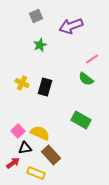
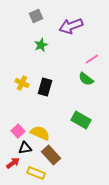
green star: moved 1 px right
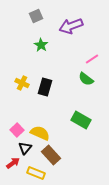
green star: rotated 16 degrees counterclockwise
pink square: moved 1 px left, 1 px up
black triangle: rotated 40 degrees counterclockwise
